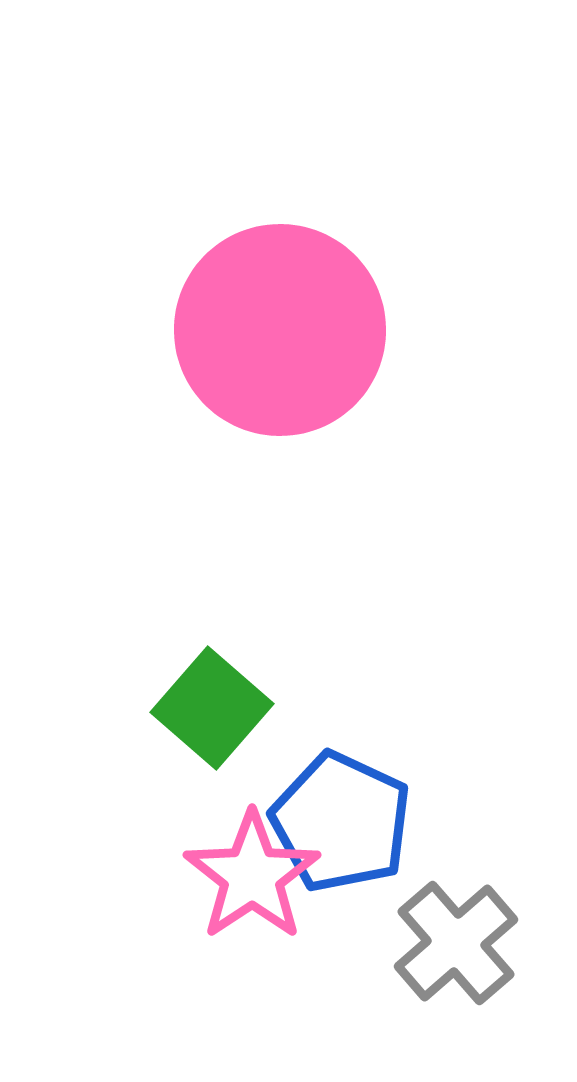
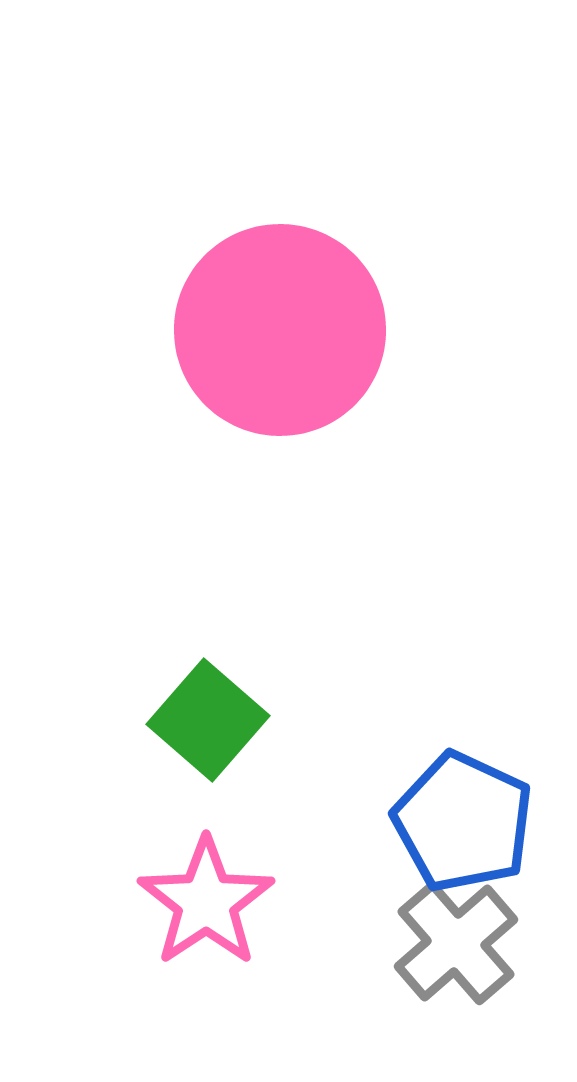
green square: moved 4 px left, 12 px down
blue pentagon: moved 122 px right
pink star: moved 46 px left, 26 px down
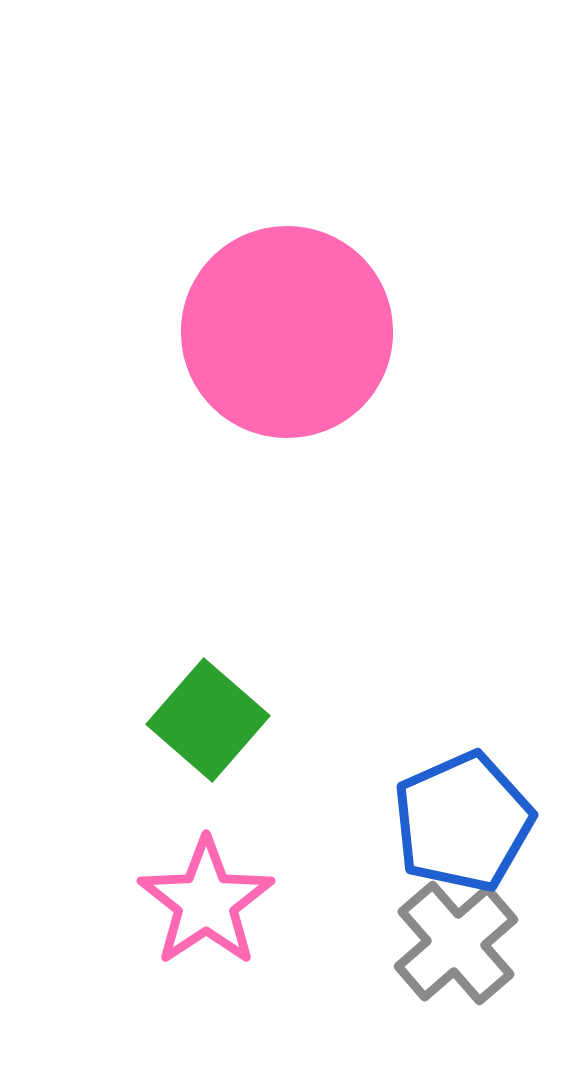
pink circle: moved 7 px right, 2 px down
blue pentagon: rotated 23 degrees clockwise
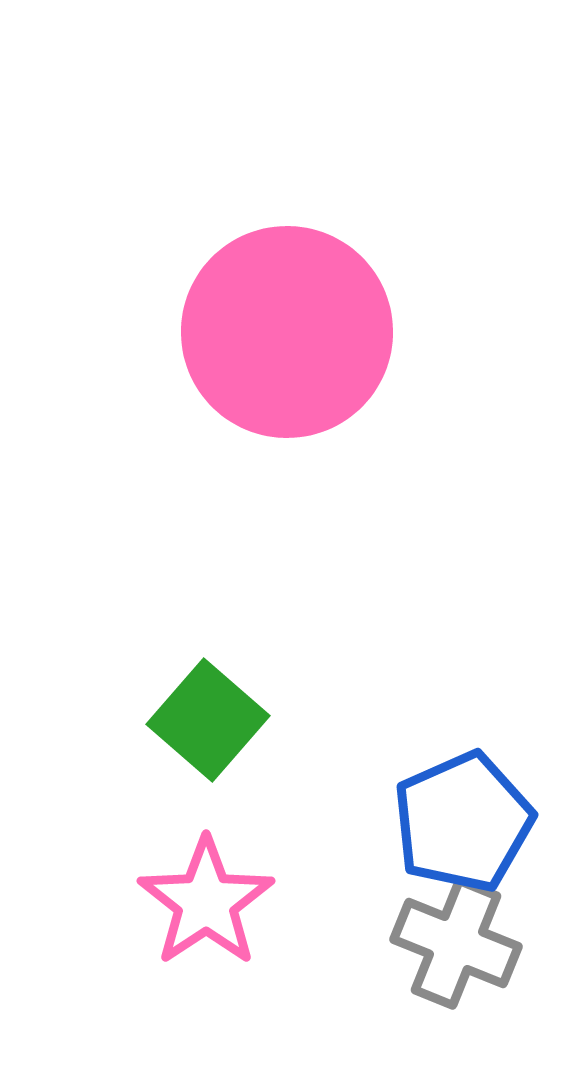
gray cross: rotated 27 degrees counterclockwise
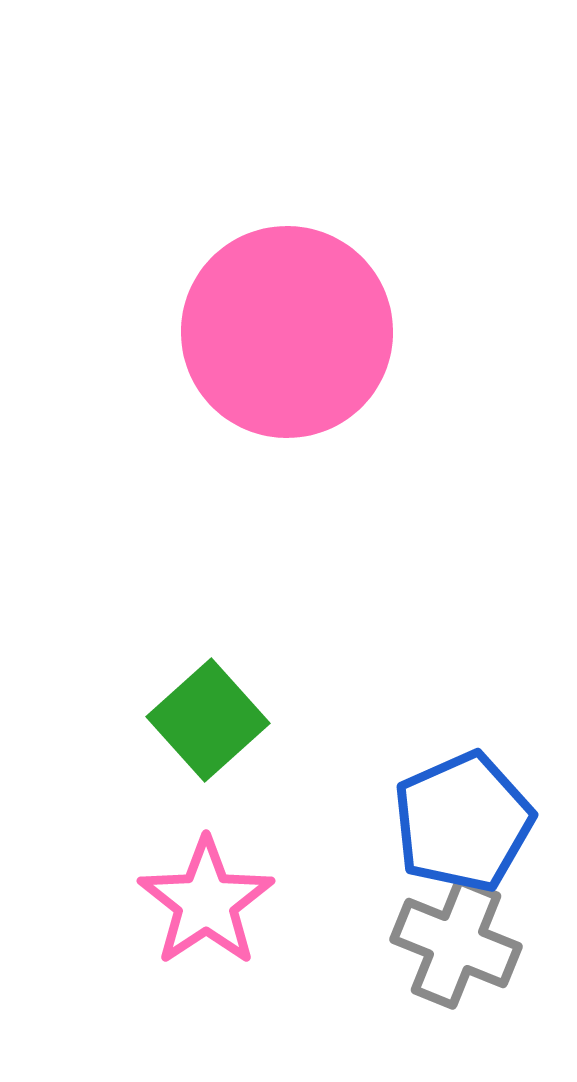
green square: rotated 7 degrees clockwise
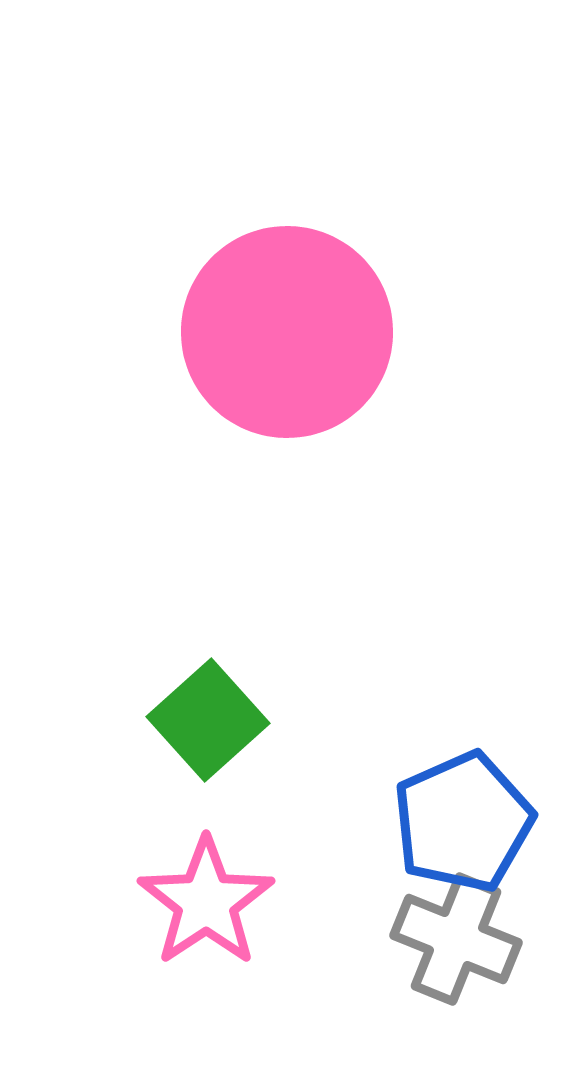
gray cross: moved 4 px up
